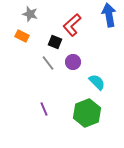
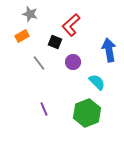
blue arrow: moved 35 px down
red L-shape: moved 1 px left
orange rectangle: rotated 56 degrees counterclockwise
gray line: moved 9 px left
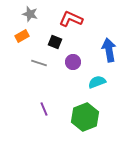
red L-shape: moved 6 px up; rotated 65 degrees clockwise
gray line: rotated 35 degrees counterclockwise
cyan semicircle: rotated 66 degrees counterclockwise
green hexagon: moved 2 px left, 4 px down
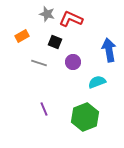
gray star: moved 17 px right
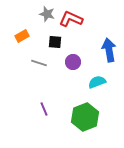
black square: rotated 16 degrees counterclockwise
